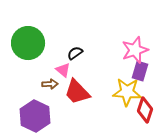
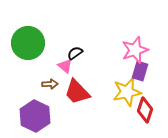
pink triangle: moved 2 px right, 4 px up
yellow star: rotated 16 degrees counterclockwise
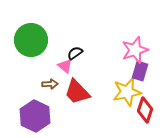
green circle: moved 3 px right, 3 px up
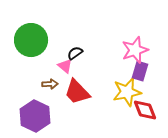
red diamond: rotated 40 degrees counterclockwise
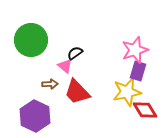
purple rectangle: moved 2 px left
red diamond: rotated 10 degrees counterclockwise
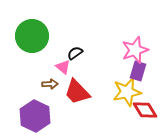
green circle: moved 1 px right, 4 px up
pink triangle: moved 2 px left, 1 px down
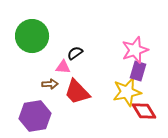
pink triangle: rotated 35 degrees counterclockwise
red diamond: moved 1 px left, 1 px down
purple hexagon: rotated 24 degrees clockwise
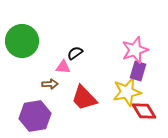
green circle: moved 10 px left, 5 px down
red trapezoid: moved 7 px right, 6 px down
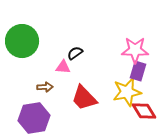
pink star: rotated 20 degrees clockwise
brown arrow: moved 5 px left, 3 px down
purple hexagon: moved 1 px left, 2 px down
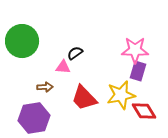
yellow star: moved 6 px left, 3 px down
